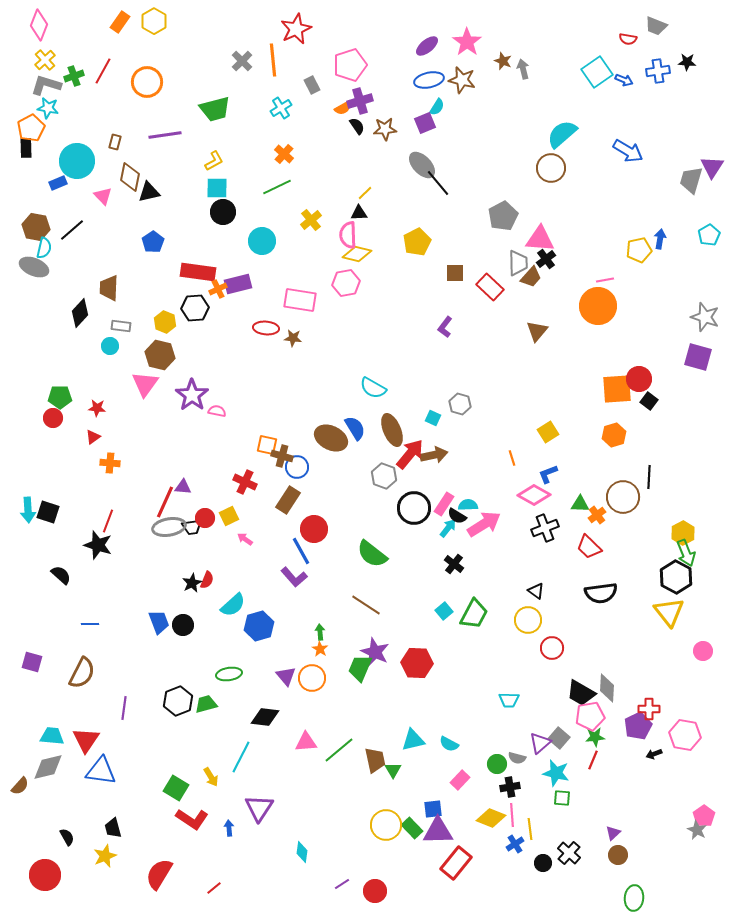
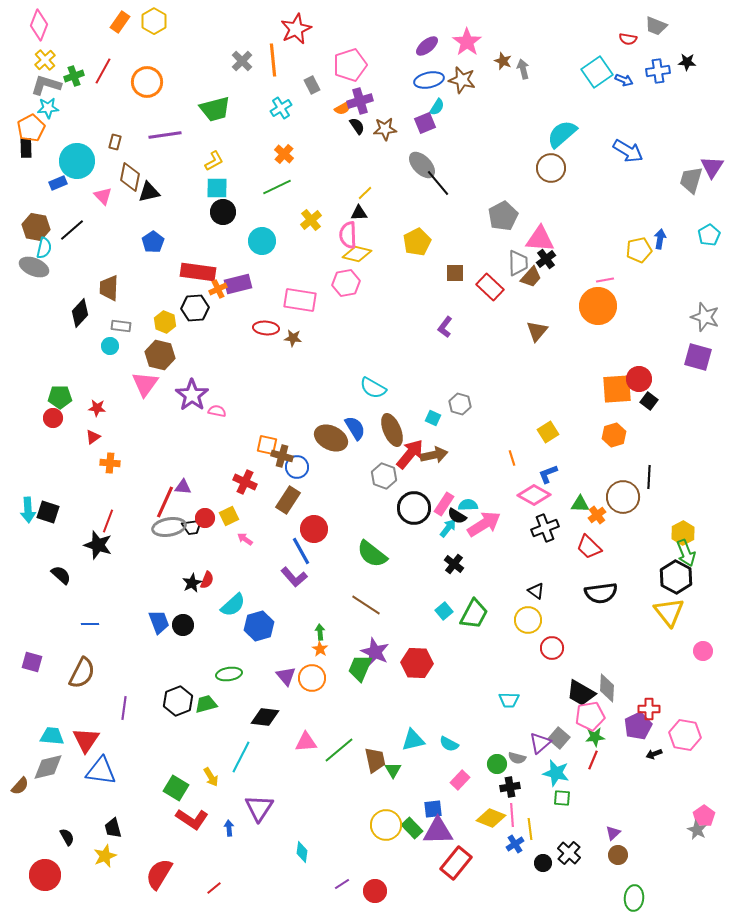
cyan star at (48, 108): rotated 15 degrees counterclockwise
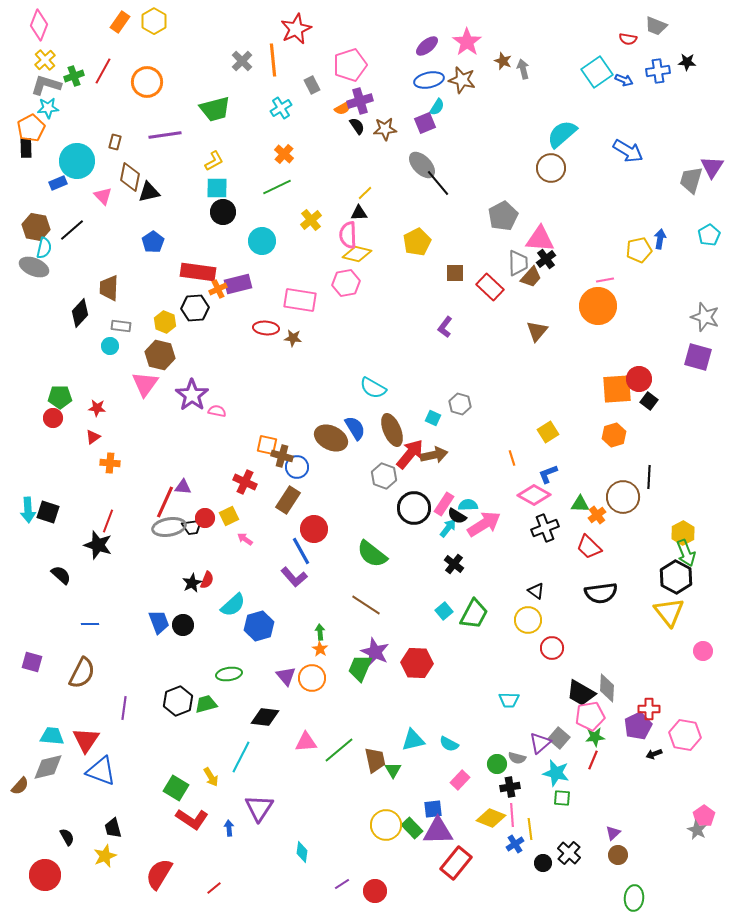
blue triangle at (101, 771): rotated 12 degrees clockwise
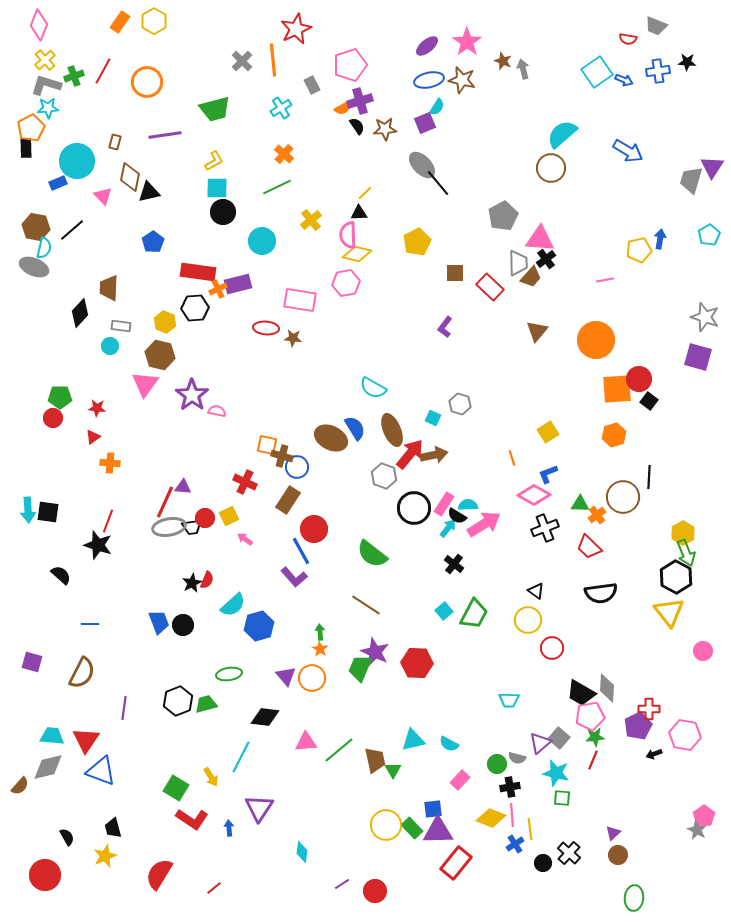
orange circle at (598, 306): moved 2 px left, 34 px down
black square at (48, 512): rotated 10 degrees counterclockwise
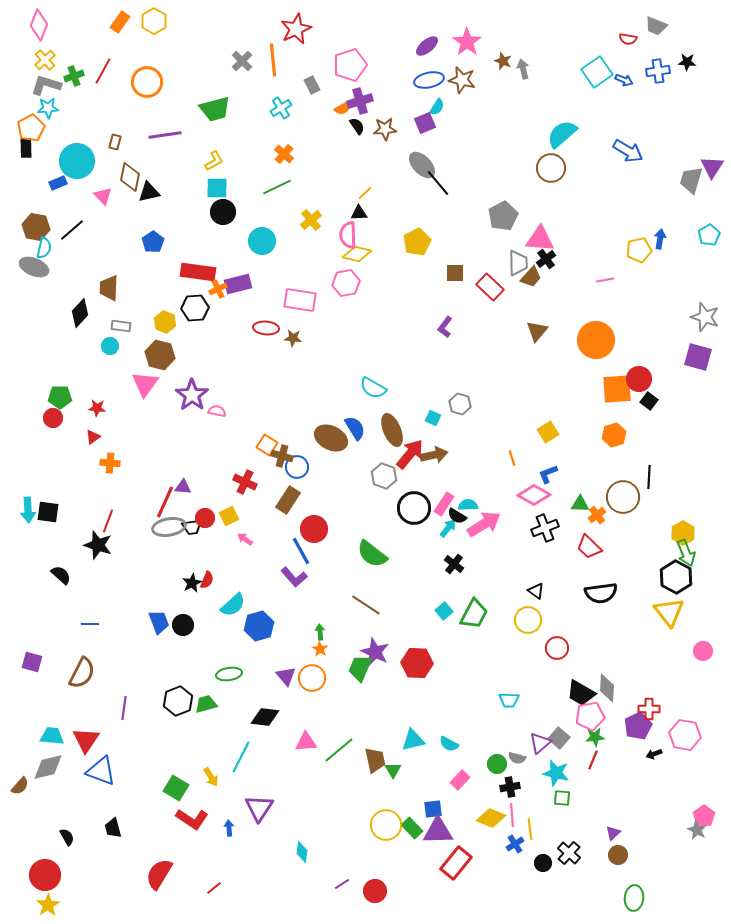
orange square at (267, 445): rotated 20 degrees clockwise
red circle at (552, 648): moved 5 px right
yellow star at (105, 856): moved 57 px left, 49 px down; rotated 10 degrees counterclockwise
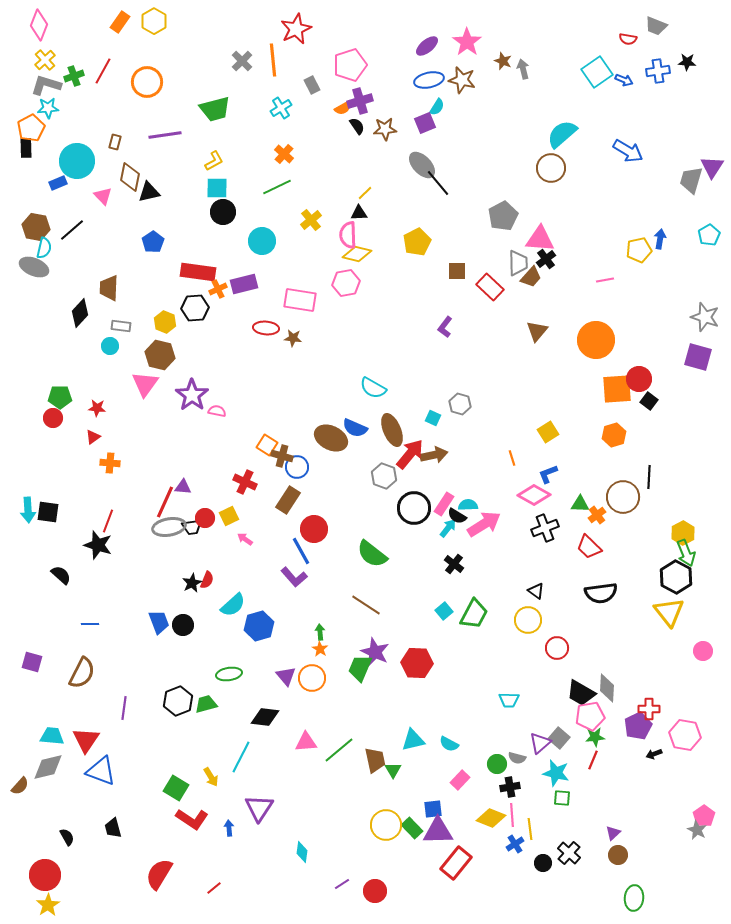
brown square at (455, 273): moved 2 px right, 2 px up
purple rectangle at (238, 284): moved 6 px right
blue semicircle at (355, 428): rotated 145 degrees clockwise
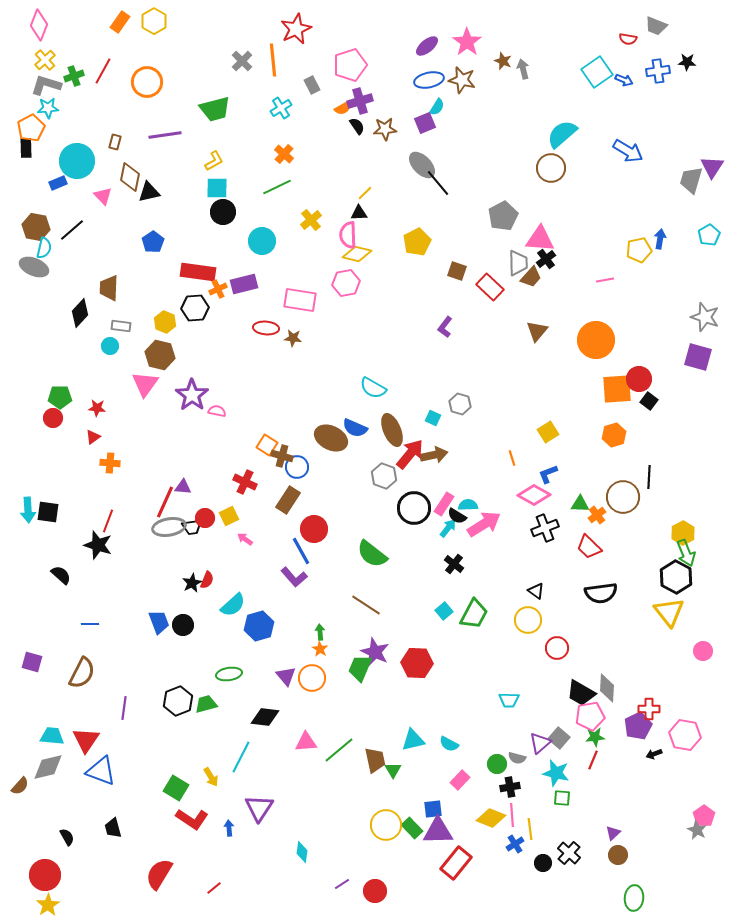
brown square at (457, 271): rotated 18 degrees clockwise
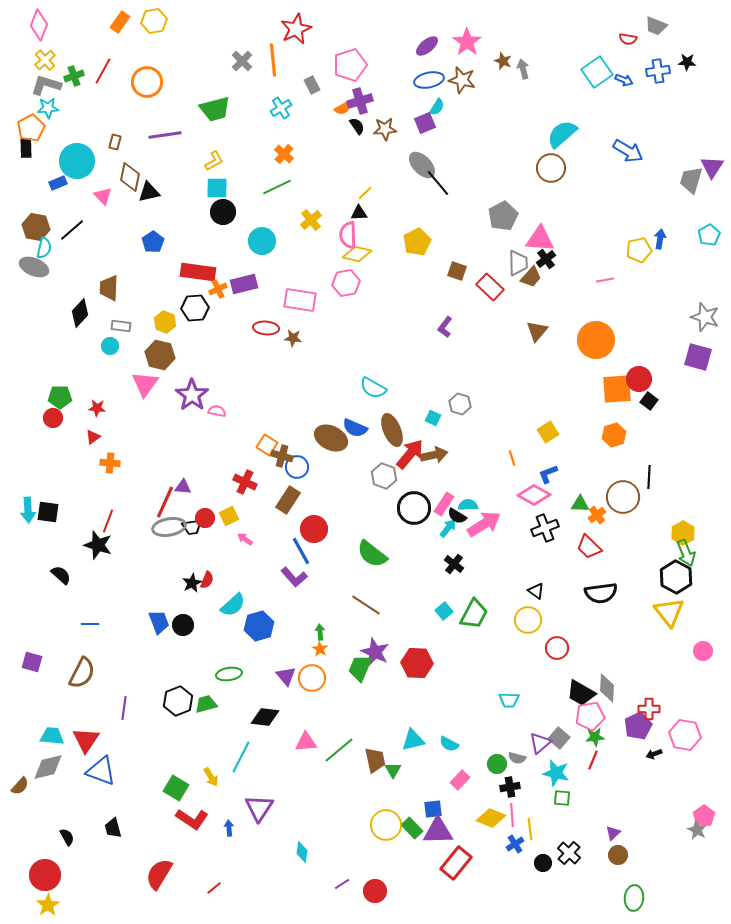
yellow hexagon at (154, 21): rotated 20 degrees clockwise
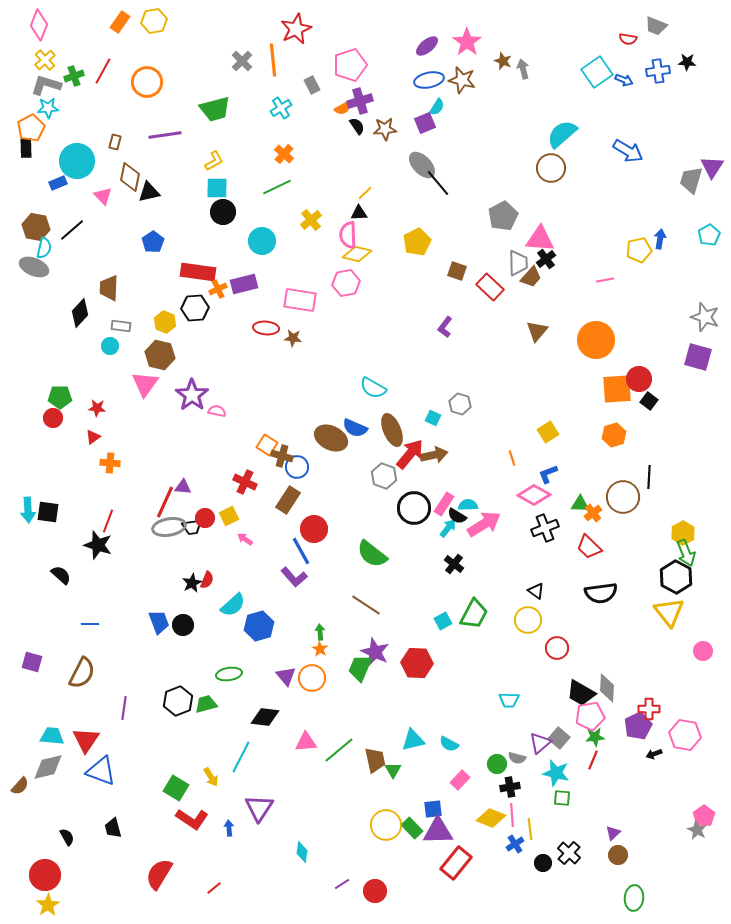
orange cross at (597, 515): moved 4 px left, 2 px up
cyan square at (444, 611): moved 1 px left, 10 px down; rotated 12 degrees clockwise
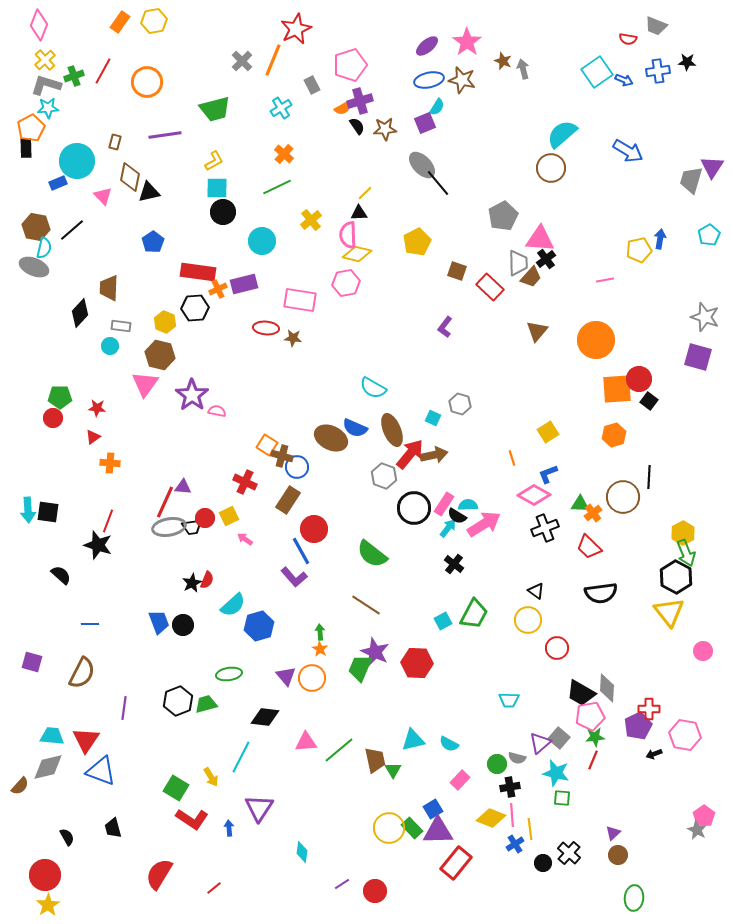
orange line at (273, 60): rotated 28 degrees clockwise
blue square at (433, 809): rotated 24 degrees counterclockwise
yellow circle at (386, 825): moved 3 px right, 3 px down
